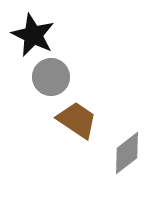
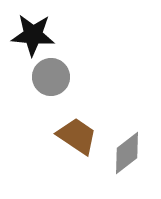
black star: rotated 21 degrees counterclockwise
brown trapezoid: moved 16 px down
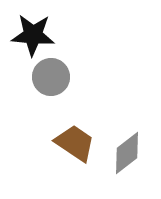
brown trapezoid: moved 2 px left, 7 px down
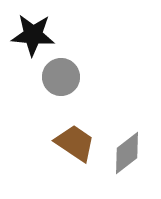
gray circle: moved 10 px right
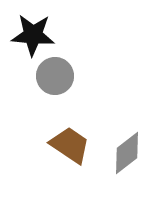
gray circle: moved 6 px left, 1 px up
brown trapezoid: moved 5 px left, 2 px down
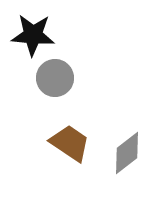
gray circle: moved 2 px down
brown trapezoid: moved 2 px up
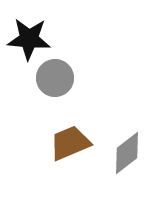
black star: moved 4 px left, 4 px down
brown trapezoid: rotated 57 degrees counterclockwise
